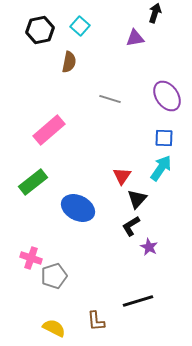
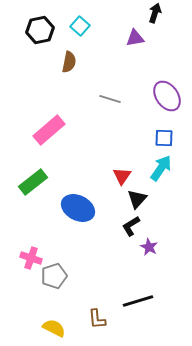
brown L-shape: moved 1 px right, 2 px up
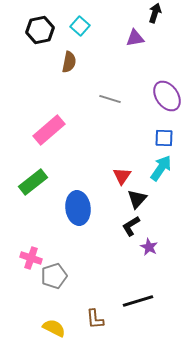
blue ellipse: rotated 56 degrees clockwise
brown L-shape: moved 2 px left
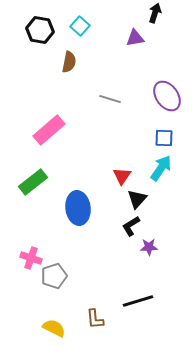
black hexagon: rotated 20 degrees clockwise
purple star: rotated 30 degrees counterclockwise
